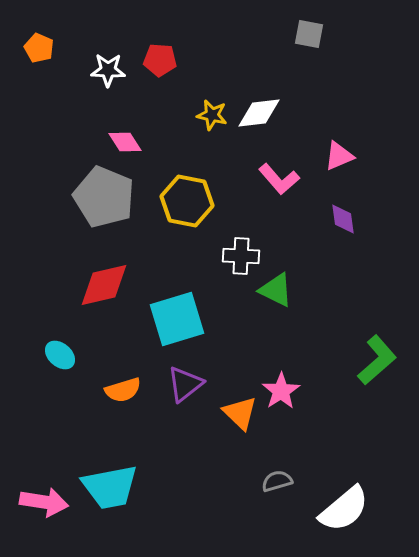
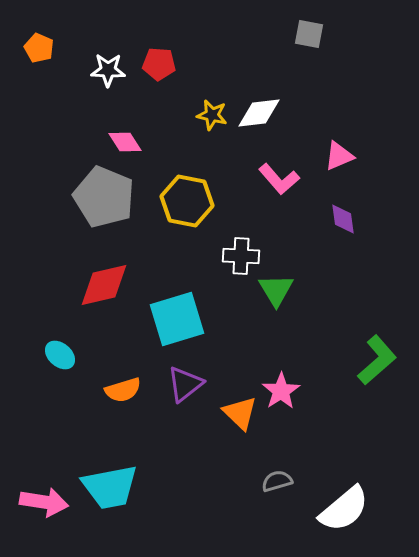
red pentagon: moved 1 px left, 4 px down
green triangle: rotated 33 degrees clockwise
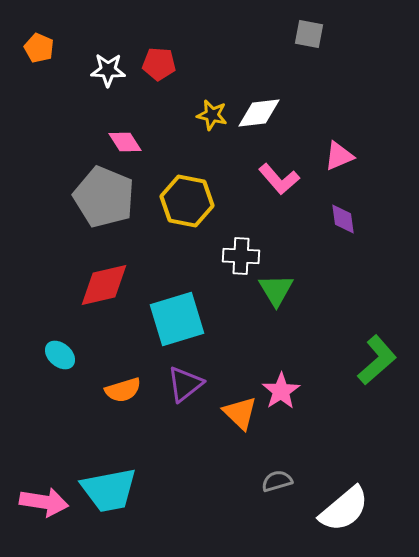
cyan trapezoid: moved 1 px left, 3 px down
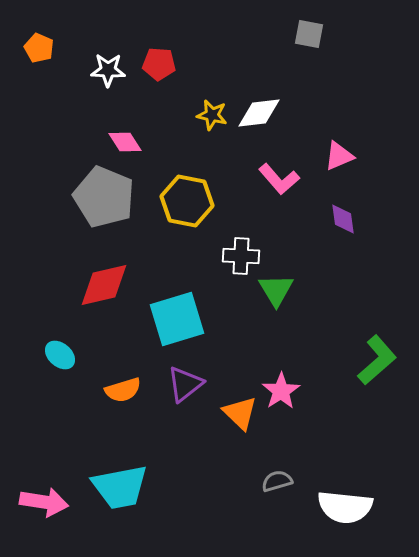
cyan trapezoid: moved 11 px right, 3 px up
white semicircle: moved 1 px right, 2 px up; rotated 46 degrees clockwise
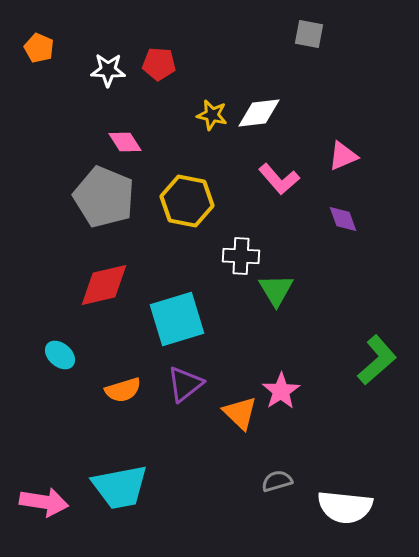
pink triangle: moved 4 px right
purple diamond: rotated 12 degrees counterclockwise
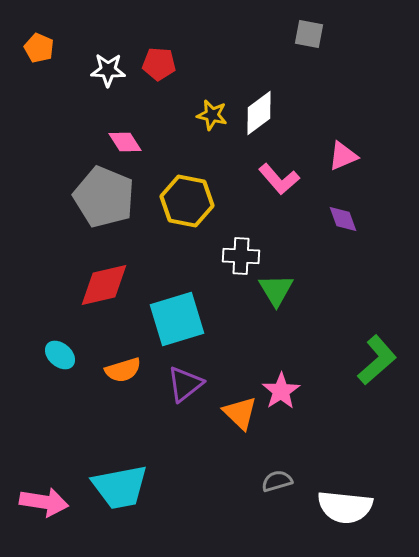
white diamond: rotated 30 degrees counterclockwise
orange semicircle: moved 20 px up
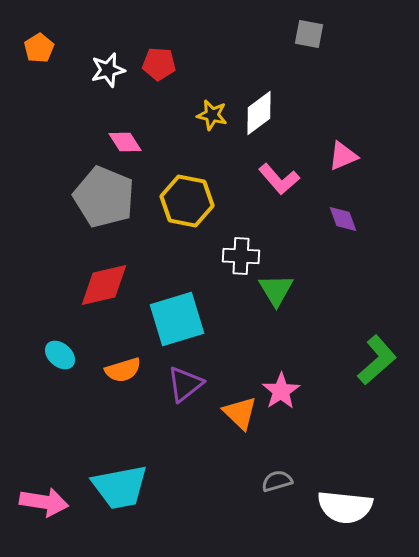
orange pentagon: rotated 16 degrees clockwise
white star: rotated 16 degrees counterclockwise
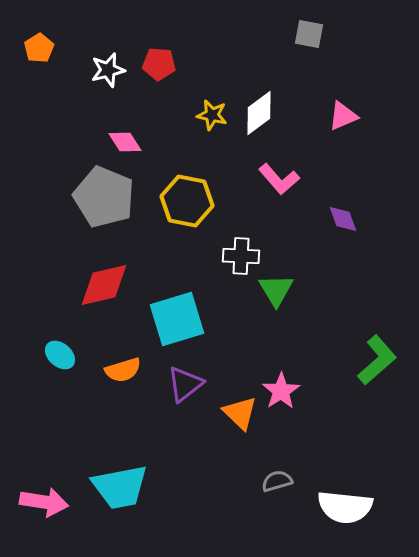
pink triangle: moved 40 px up
